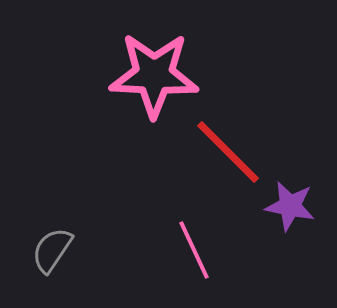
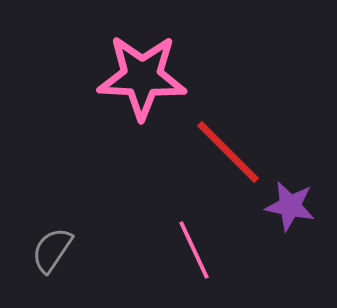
pink star: moved 12 px left, 2 px down
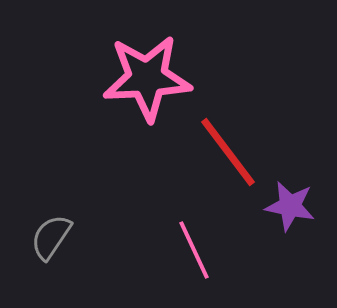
pink star: moved 5 px right, 1 px down; rotated 6 degrees counterclockwise
red line: rotated 8 degrees clockwise
gray semicircle: moved 1 px left, 13 px up
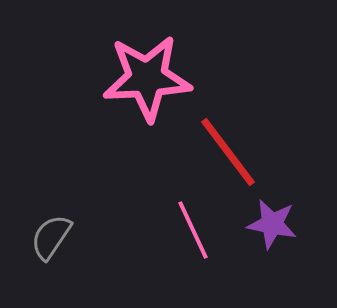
purple star: moved 18 px left, 18 px down
pink line: moved 1 px left, 20 px up
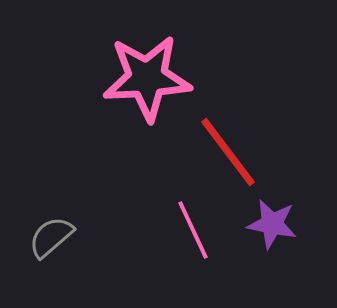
gray semicircle: rotated 15 degrees clockwise
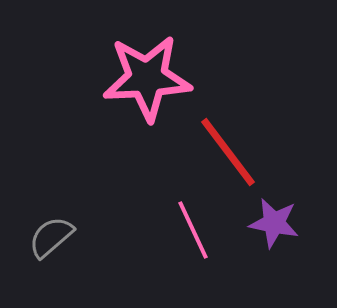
purple star: moved 2 px right, 1 px up
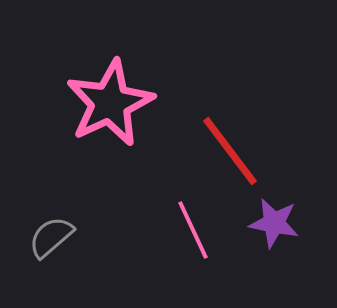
pink star: moved 37 px left, 25 px down; rotated 22 degrees counterclockwise
red line: moved 2 px right, 1 px up
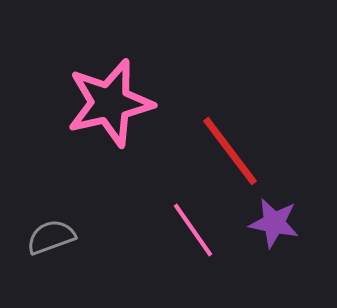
pink star: rotated 12 degrees clockwise
pink line: rotated 10 degrees counterclockwise
gray semicircle: rotated 21 degrees clockwise
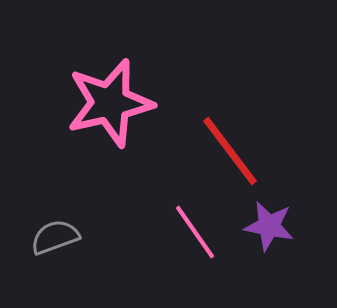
purple star: moved 5 px left, 3 px down
pink line: moved 2 px right, 2 px down
gray semicircle: moved 4 px right
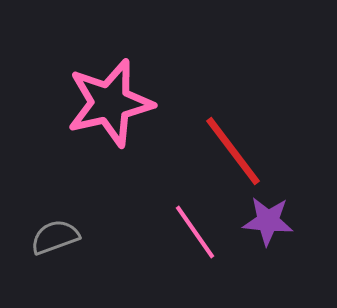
red line: moved 3 px right
purple star: moved 1 px left, 5 px up; rotated 6 degrees counterclockwise
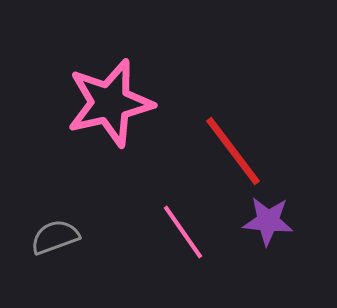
pink line: moved 12 px left
